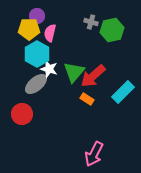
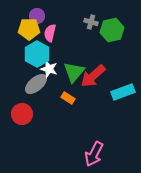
cyan rectangle: rotated 25 degrees clockwise
orange rectangle: moved 19 px left, 1 px up
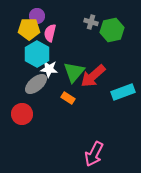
white star: rotated 12 degrees counterclockwise
